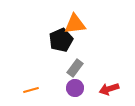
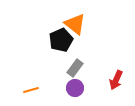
orange triangle: rotated 45 degrees clockwise
red arrow: moved 7 px right, 9 px up; rotated 48 degrees counterclockwise
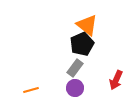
orange triangle: moved 12 px right, 1 px down
black pentagon: moved 21 px right, 4 px down
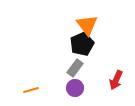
orange triangle: rotated 15 degrees clockwise
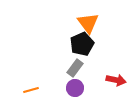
orange triangle: moved 1 px right, 2 px up
red arrow: rotated 102 degrees counterclockwise
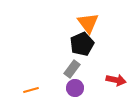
gray rectangle: moved 3 px left, 1 px down
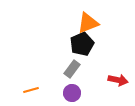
orange triangle: rotated 45 degrees clockwise
red arrow: moved 2 px right
purple circle: moved 3 px left, 5 px down
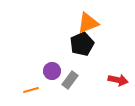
gray rectangle: moved 2 px left, 11 px down
purple circle: moved 20 px left, 22 px up
